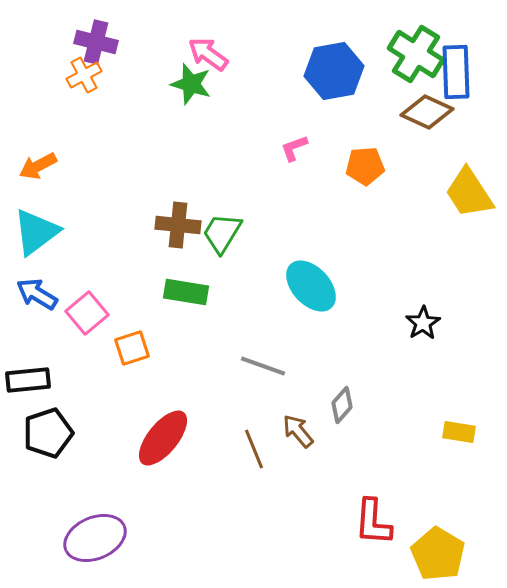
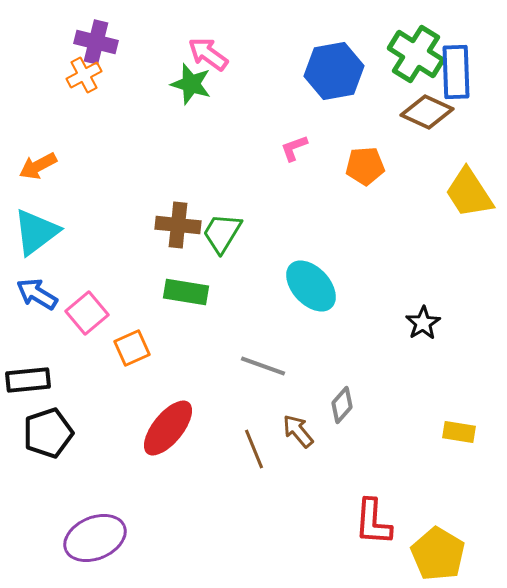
orange square: rotated 6 degrees counterclockwise
red ellipse: moved 5 px right, 10 px up
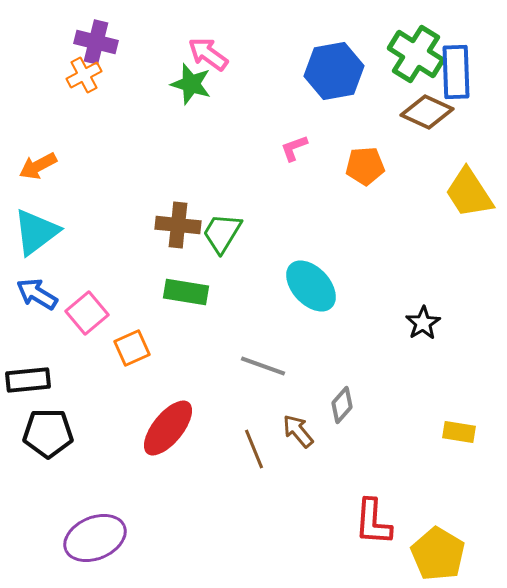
black pentagon: rotated 18 degrees clockwise
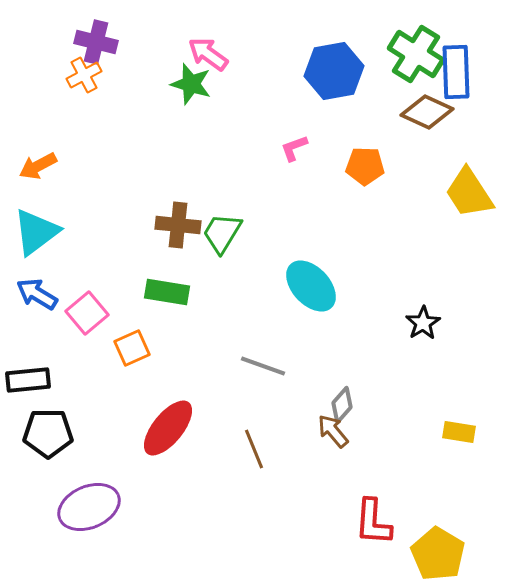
orange pentagon: rotated 6 degrees clockwise
green rectangle: moved 19 px left
brown arrow: moved 35 px right
purple ellipse: moved 6 px left, 31 px up
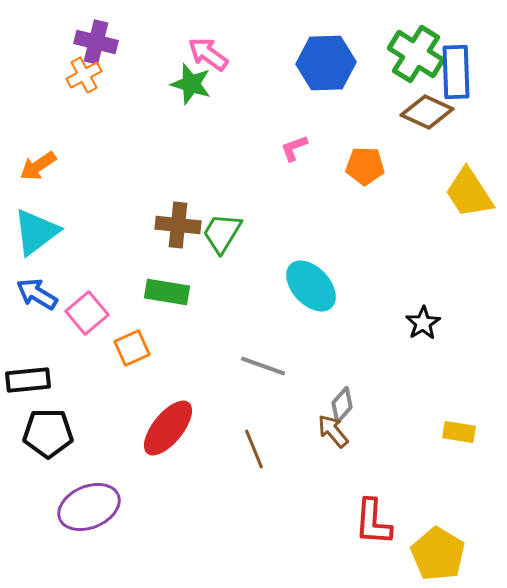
blue hexagon: moved 8 px left, 8 px up; rotated 8 degrees clockwise
orange arrow: rotated 6 degrees counterclockwise
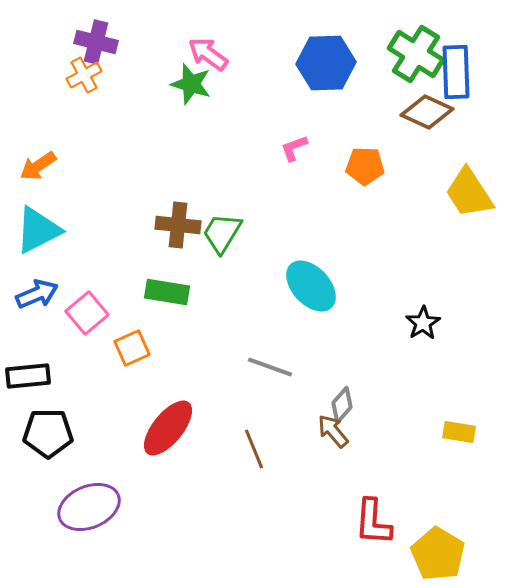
cyan triangle: moved 2 px right, 2 px up; rotated 10 degrees clockwise
blue arrow: rotated 126 degrees clockwise
gray line: moved 7 px right, 1 px down
black rectangle: moved 4 px up
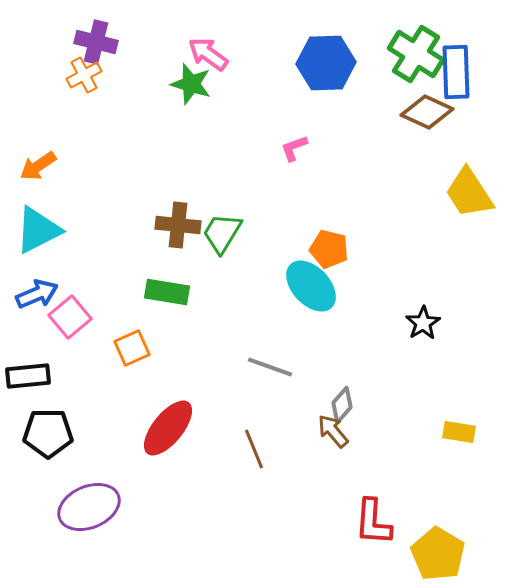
orange pentagon: moved 36 px left, 83 px down; rotated 12 degrees clockwise
pink square: moved 17 px left, 4 px down
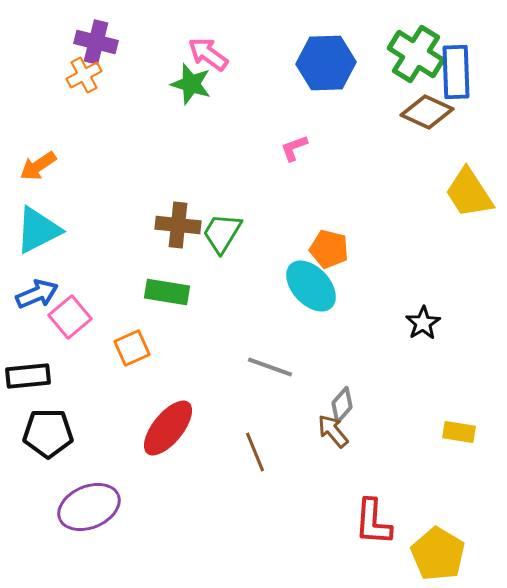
brown line: moved 1 px right, 3 px down
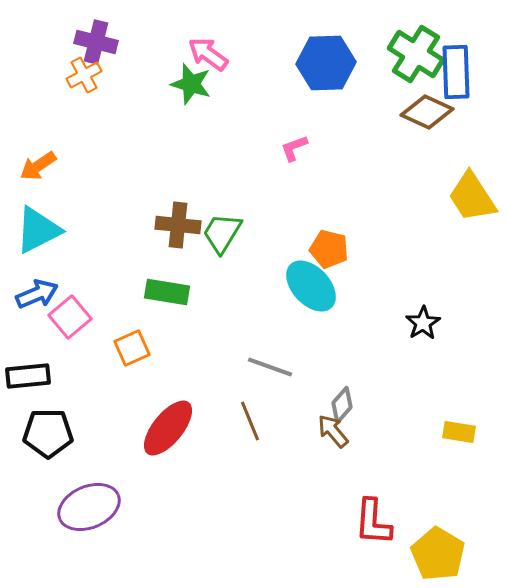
yellow trapezoid: moved 3 px right, 4 px down
brown line: moved 5 px left, 31 px up
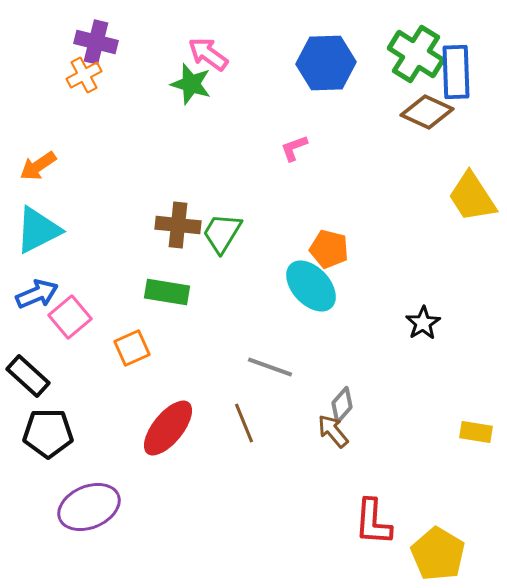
black rectangle: rotated 48 degrees clockwise
brown line: moved 6 px left, 2 px down
yellow rectangle: moved 17 px right
